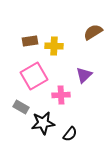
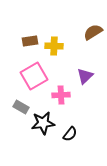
purple triangle: moved 1 px right, 1 px down
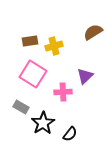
yellow cross: rotated 18 degrees counterclockwise
pink square: moved 1 px left, 2 px up; rotated 28 degrees counterclockwise
pink cross: moved 2 px right, 3 px up
black star: rotated 25 degrees counterclockwise
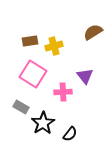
purple triangle: rotated 24 degrees counterclockwise
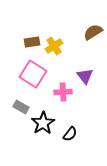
brown rectangle: moved 2 px right, 1 px down
yellow cross: rotated 18 degrees counterclockwise
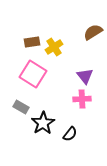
yellow cross: moved 1 px down
pink cross: moved 19 px right, 7 px down
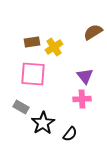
pink square: rotated 28 degrees counterclockwise
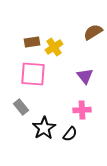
pink cross: moved 11 px down
gray rectangle: rotated 21 degrees clockwise
black star: moved 1 px right, 5 px down
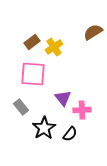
brown rectangle: rotated 28 degrees counterclockwise
purple triangle: moved 22 px left, 22 px down
